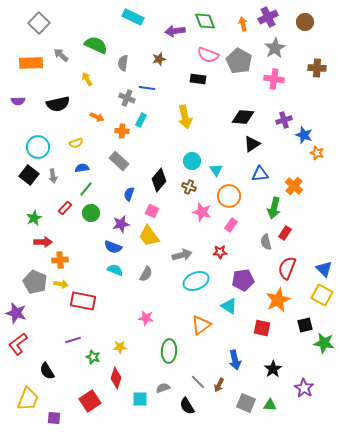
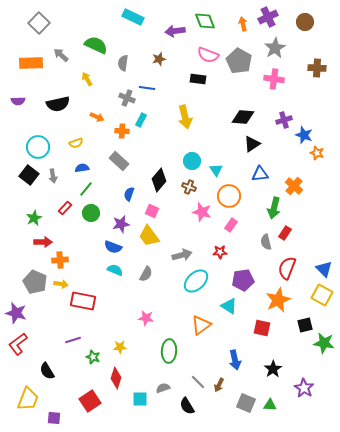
cyan ellipse at (196, 281): rotated 20 degrees counterclockwise
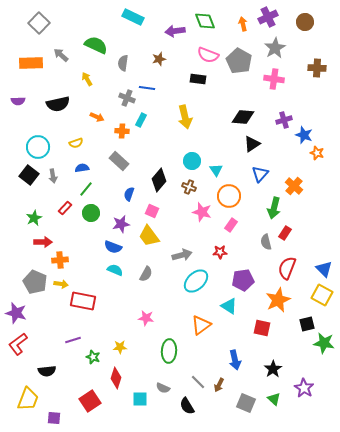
blue triangle at (260, 174): rotated 42 degrees counterclockwise
black square at (305, 325): moved 2 px right, 1 px up
black semicircle at (47, 371): rotated 66 degrees counterclockwise
gray semicircle at (163, 388): rotated 136 degrees counterclockwise
green triangle at (270, 405): moved 4 px right, 6 px up; rotated 40 degrees clockwise
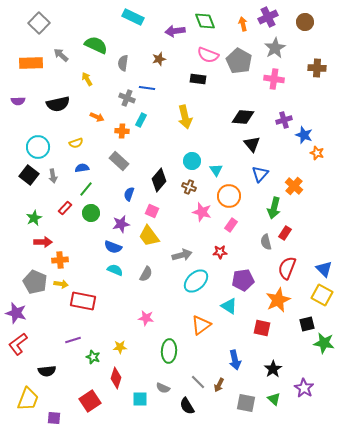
black triangle at (252, 144): rotated 36 degrees counterclockwise
gray square at (246, 403): rotated 12 degrees counterclockwise
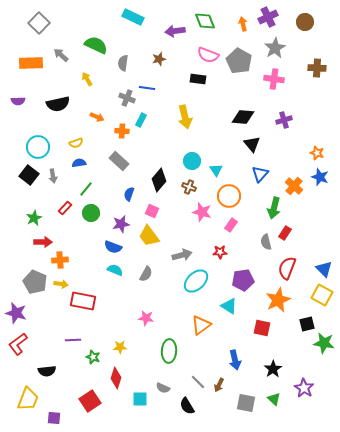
blue star at (304, 135): moved 16 px right, 42 px down
blue semicircle at (82, 168): moved 3 px left, 5 px up
purple line at (73, 340): rotated 14 degrees clockwise
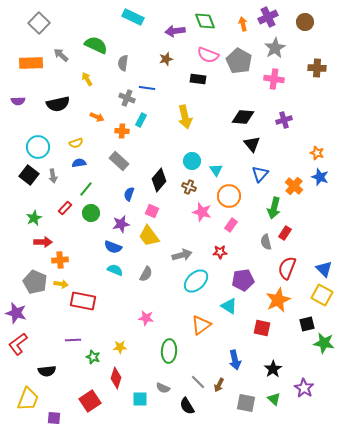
brown star at (159, 59): moved 7 px right
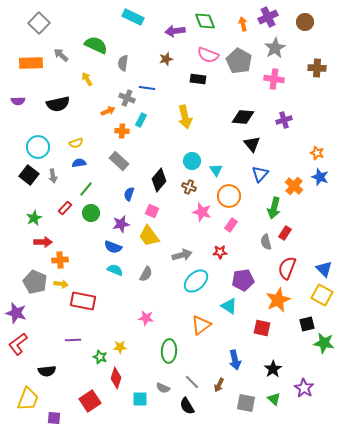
orange arrow at (97, 117): moved 11 px right, 6 px up; rotated 48 degrees counterclockwise
green star at (93, 357): moved 7 px right
gray line at (198, 382): moved 6 px left
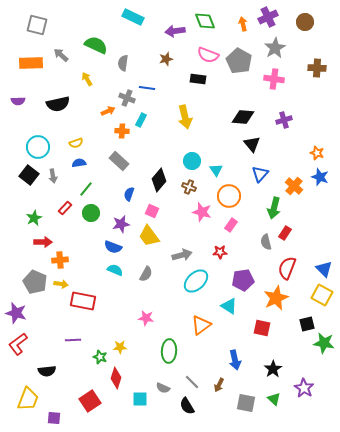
gray square at (39, 23): moved 2 px left, 2 px down; rotated 30 degrees counterclockwise
orange star at (278, 300): moved 2 px left, 2 px up
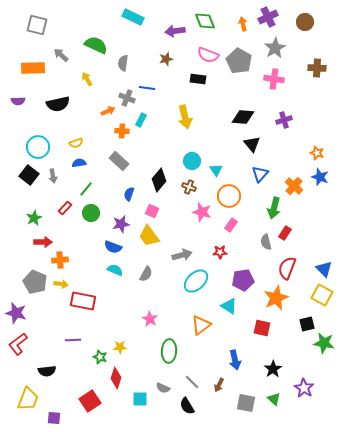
orange rectangle at (31, 63): moved 2 px right, 5 px down
pink star at (146, 318): moved 4 px right, 1 px down; rotated 21 degrees clockwise
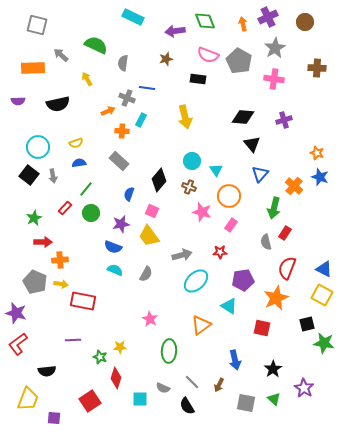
blue triangle at (324, 269): rotated 18 degrees counterclockwise
